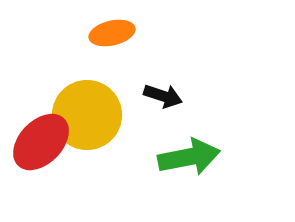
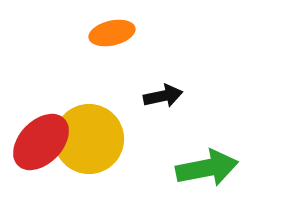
black arrow: rotated 30 degrees counterclockwise
yellow circle: moved 2 px right, 24 px down
green arrow: moved 18 px right, 11 px down
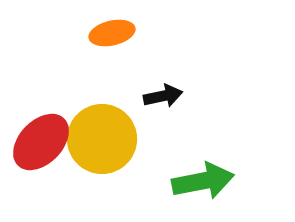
yellow circle: moved 13 px right
green arrow: moved 4 px left, 13 px down
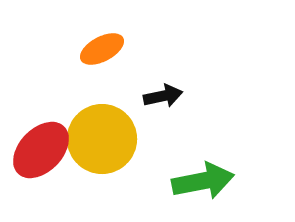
orange ellipse: moved 10 px left, 16 px down; rotated 15 degrees counterclockwise
red ellipse: moved 8 px down
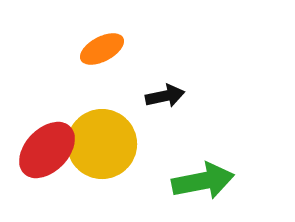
black arrow: moved 2 px right
yellow circle: moved 5 px down
red ellipse: moved 6 px right
